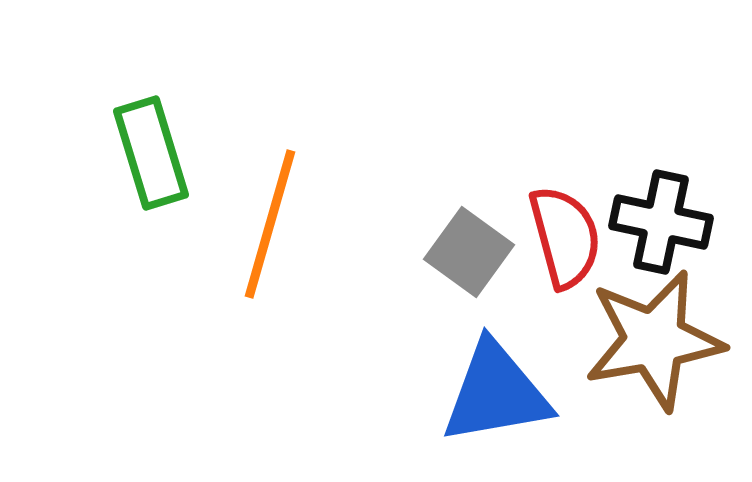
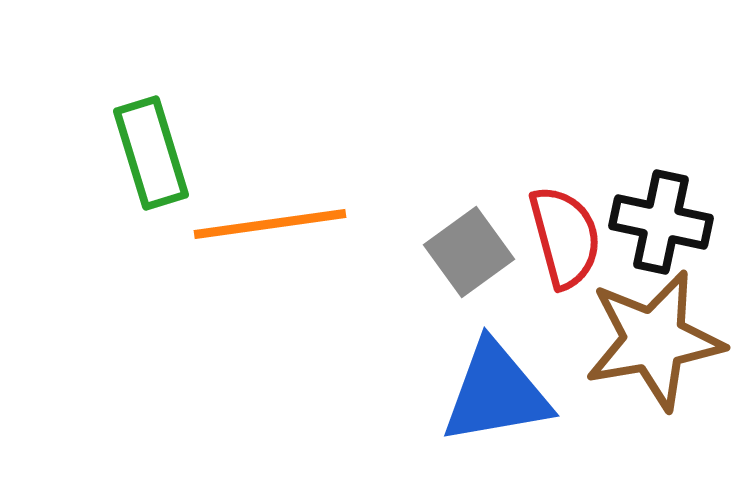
orange line: rotated 66 degrees clockwise
gray square: rotated 18 degrees clockwise
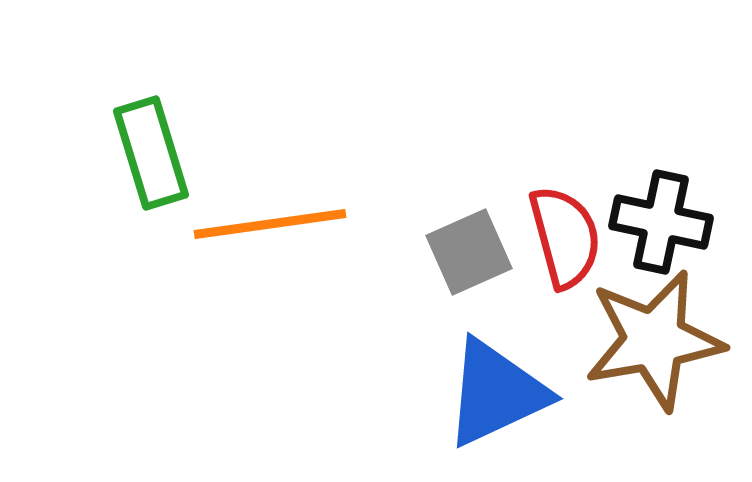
gray square: rotated 12 degrees clockwise
blue triangle: rotated 15 degrees counterclockwise
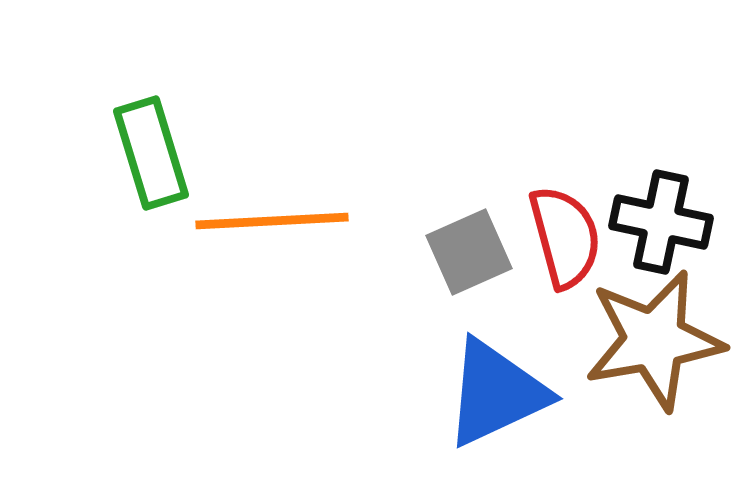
orange line: moved 2 px right, 3 px up; rotated 5 degrees clockwise
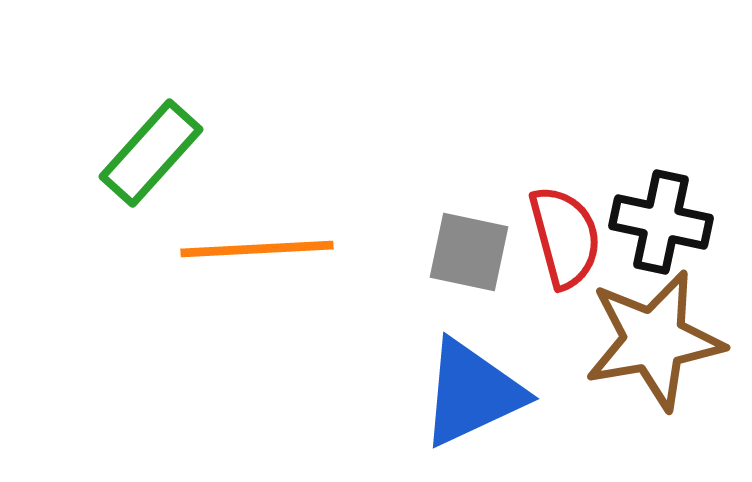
green rectangle: rotated 59 degrees clockwise
orange line: moved 15 px left, 28 px down
gray square: rotated 36 degrees clockwise
blue triangle: moved 24 px left
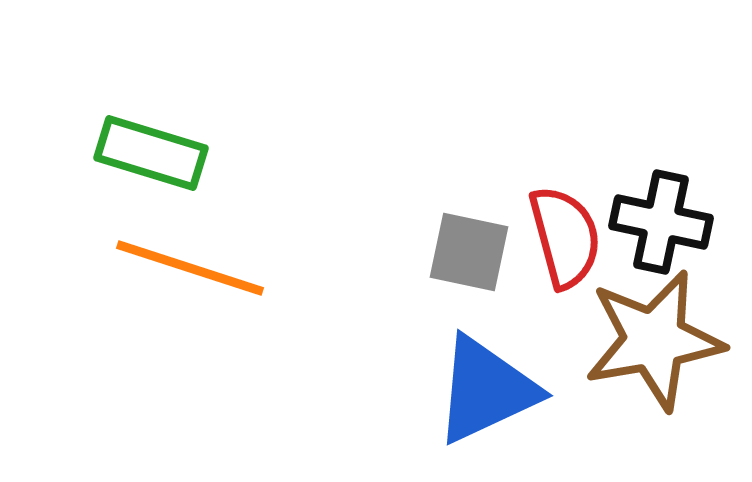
green rectangle: rotated 65 degrees clockwise
orange line: moved 67 px left, 19 px down; rotated 21 degrees clockwise
blue triangle: moved 14 px right, 3 px up
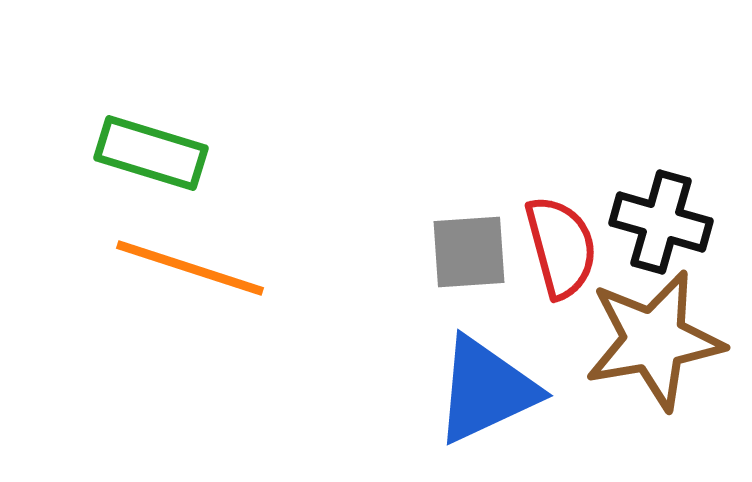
black cross: rotated 4 degrees clockwise
red semicircle: moved 4 px left, 10 px down
gray square: rotated 16 degrees counterclockwise
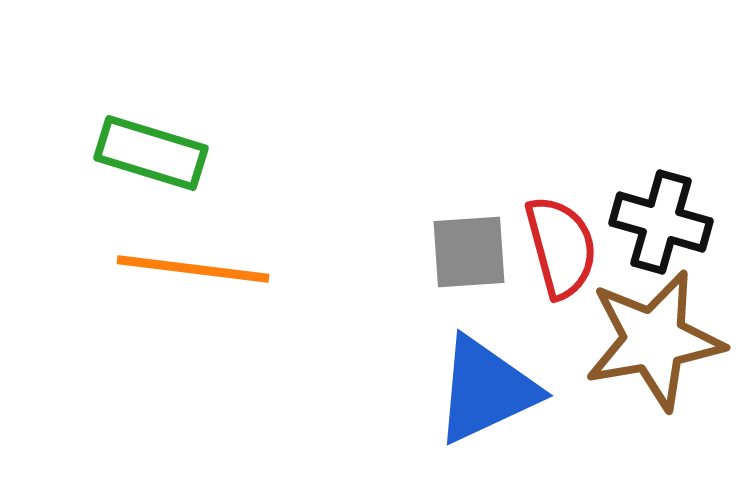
orange line: moved 3 px right, 1 px down; rotated 11 degrees counterclockwise
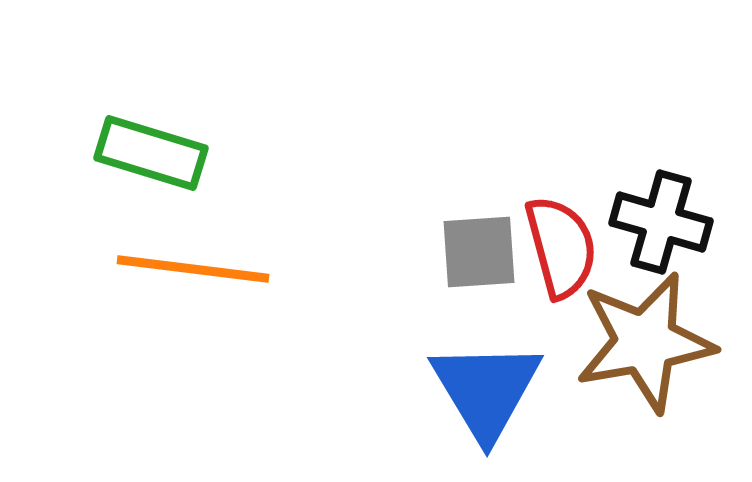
gray square: moved 10 px right
brown star: moved 9 px left, 2 px down
blue triangle: rotated 36 degrees counterclockwise
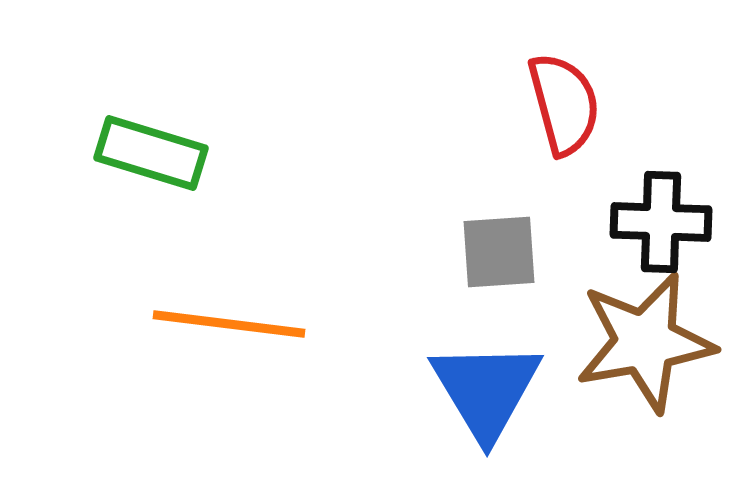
black cross: rotated 14 degrees counterclockwise
red semicircle: moved 3 px right, 143 px up
gray square: moved 20 px right
orange line: moved 36 px right, 55 px down
